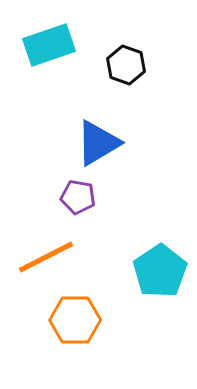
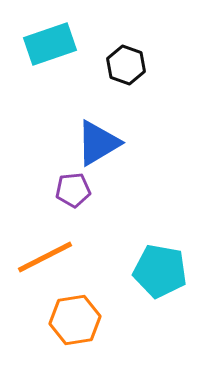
cyan rectangle: moved 1 px right, 1 px up
purple pentagon: moved 5 px left, 7 px up; rotated 16 degrees counterclockwise
orange line: moved 1 px left
cyan pentagon: rotated 28 degrees counterclockwise
orange hexagon: rotated 9 degrees counterclockwise
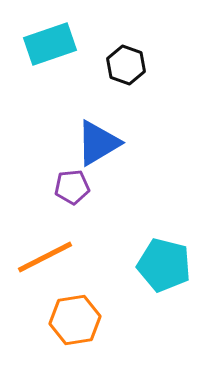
purple pentagon: moved 1 px left, 3 px up
cyan pentagon: moved 4 px right, 6 px up; rotated 4 degrees clockwise
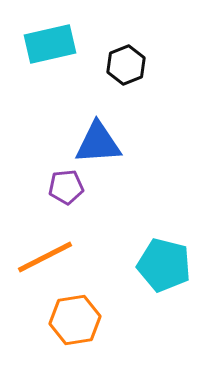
cyan rectangle: rotated 6 degrees clockwise
black hexagon: rotated 18 degrees clockwise
blue triangle: rotated 27 degrees clockwise
purple pentagon: moved 6 px left
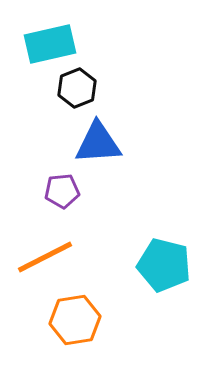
black hexagon: moved 49 px left, 23 px down
purple pentagon: moved 4 px left, 4 px down
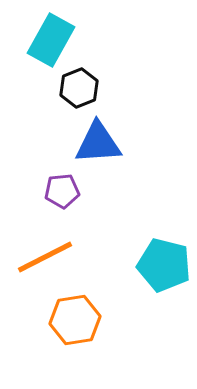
cyan rectangle: moved 1 px right, 4 px up; rotated 48 degrees counterclockwise
black hexagon: moved 2 px right
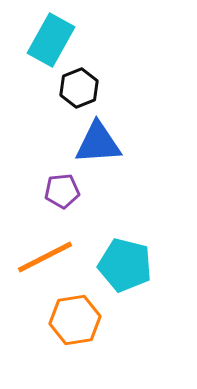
cyan pentagon: moved 39 px left
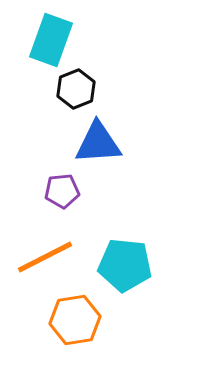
cyan rectangle: rotated 9 degrees counterclockwise
black hexagon: moved 3 px left, 1 px down
cyan pentagon: rotated 8 degrees counterclockwise
